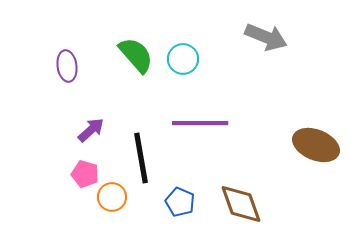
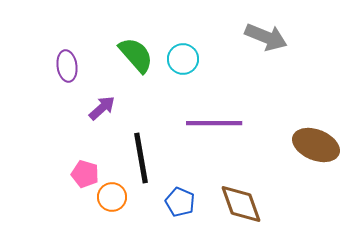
purple line: moved 14 px right
purple arrow: moved 11 px right, 22 px up
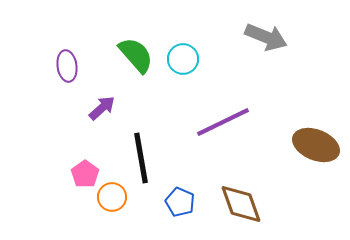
purple line: moved 9 px right, 1 px up; rotated 26 degrees counterclockwise
pink pentagon: rotated 20 degrees clockwise
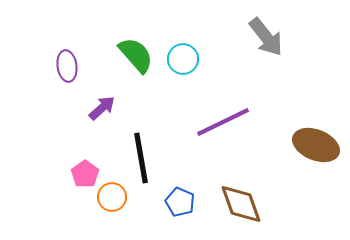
gray arrow: rotated 30 degrees clockwise
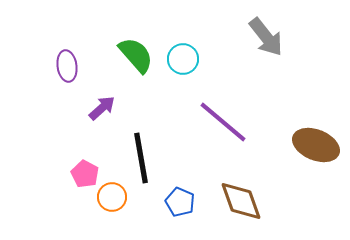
purple line: rotated 66 degrees clockwise
pink pentagon: rotated 8 degrees counterclockwise
brown diamond: moved 3 px up
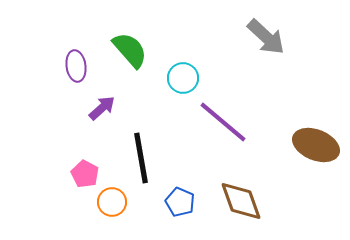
gray arrow: rotated 9 degrees counterclockwise
green semicircle: moved 6 px left, 5 px up
cyan circle: moved 19 px down
purple ellipse: moved 9 px right
orange circle: moved 5 px down
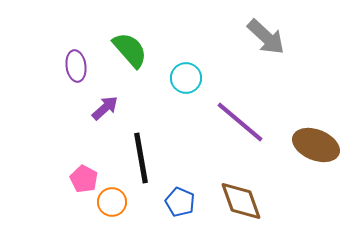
cyan circle: moved 3 px right
purple arrow: moved 3 px right
purple line: moved 17 px right
pink pentagon: moved 1 px left, 5 px down
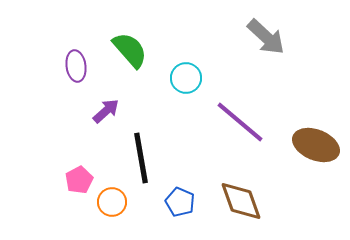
purple arrow: moved 1 px right, 3 px down
pink pentagon: moved 5 px left, 1 px down; rotated 16 degrees clockwise
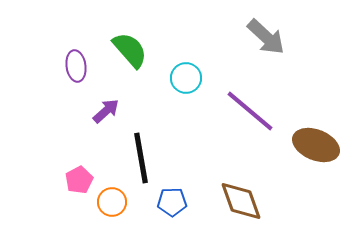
purple line: moved 10 px right, 11 px up
blue pentagon: moved 8 px left; rotated 24 degrees counterclockwise
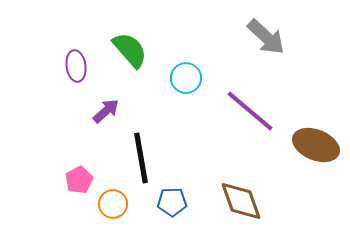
orange circle: moved 1 px right, 2 px down
